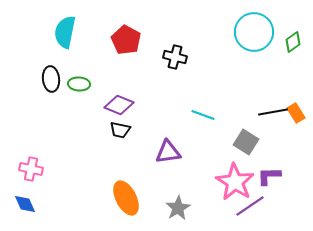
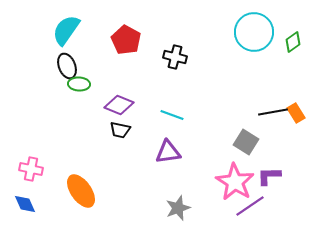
cyan semicircle: moved 1 px right, 2 px up; rotated 24 degrees clockwise
black ellipse: moved 16 px right, 13 px up; rotated 15 degrees counterclockwise
cyan line: moved 31 px left
orange ellipse: moved 45 px left, 7 px up; rotated 8 degrees counterclockwise
gray star: rotated 10 degrees clockwise
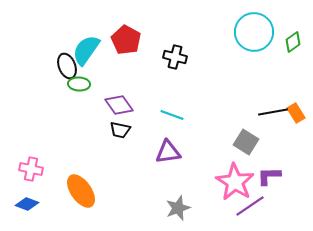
cyan semicircle: moved 20 px right, 20 px down
purple diamond: rotated 32 degrees clockwise
blue diamond: moved 2 px right; rotated 45 degrees counterclockwise
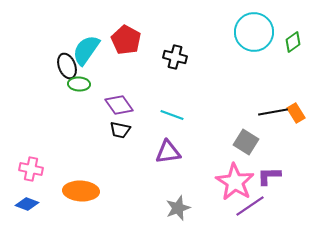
orange ellipse: rotated 52 degrees counterclockwise
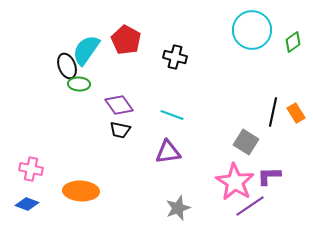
cyan circle: moved 2 px left, 2 px up
black line: rotated 68 degrees counterclockwise
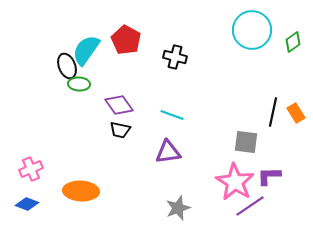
gray square: rotated 25 degrees counterclockwise
pink cross: rotated 35 degrees counterclockwise
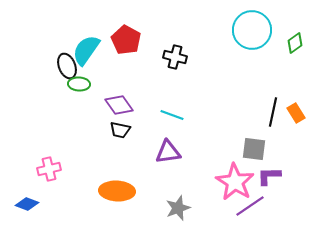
green diamond: moved 2 px right, 1 px down
gray square: moved 8 px right, 7 px down
pink cross: moved 18 px right; rotated 10 degrees clockwise
orange ellipse: moved 36 px right
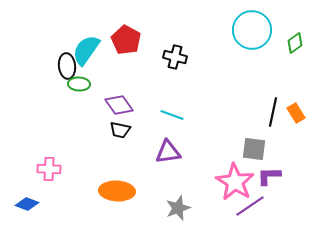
black ellipse: rotated 15 degrees clockwise
pink cross: rotated 15 degrees clockwise
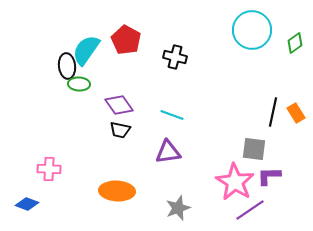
purple line: moved 4 px down
